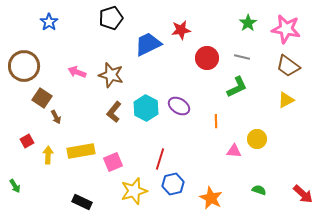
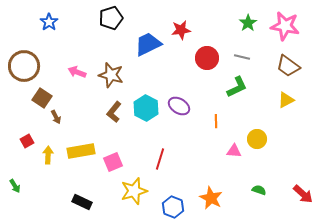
pink star: moved 1 px left, 3 px up
blue hexagon: moved 23 px down; rotated 25 degrees counterclockwise
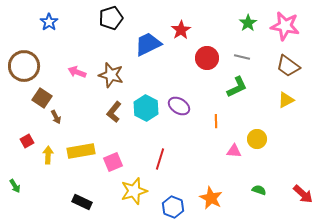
red star: rotated 24 degrees counterclockwise
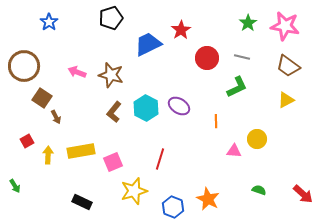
orange star: moved 3 px left, 1 px down
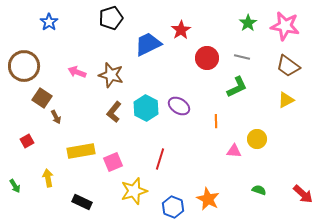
yellow arrow: moved 23 px down; rotated 12 degrees counterclockwise
